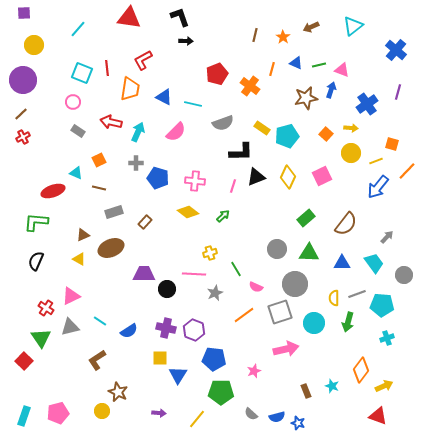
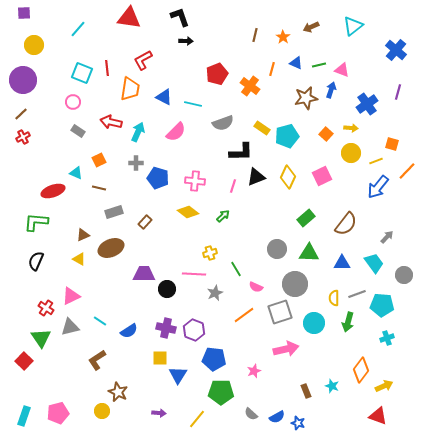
blue semicircle at (277, 417): rotated 14 degrees counterclockwise
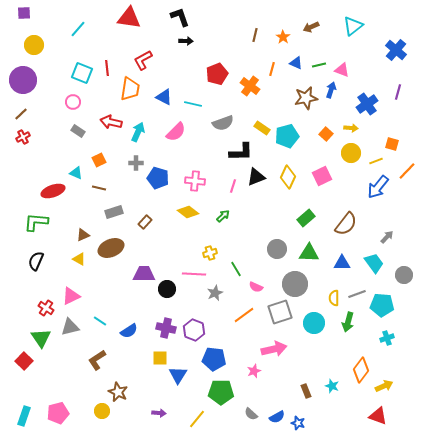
pink arrow at (286, 349): moved 12 px left
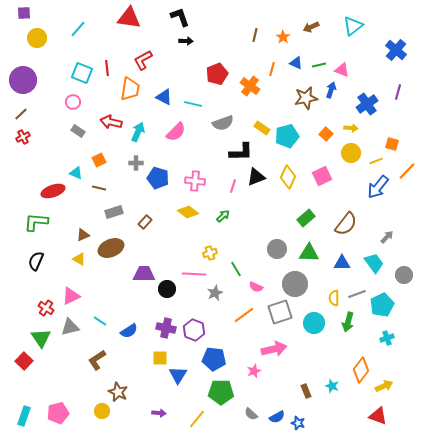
yellow circle at (34, 45): moved 3 px right, 7 px up
cyan pentagon at (382, 305): rotated 30 degrees counterclockwise
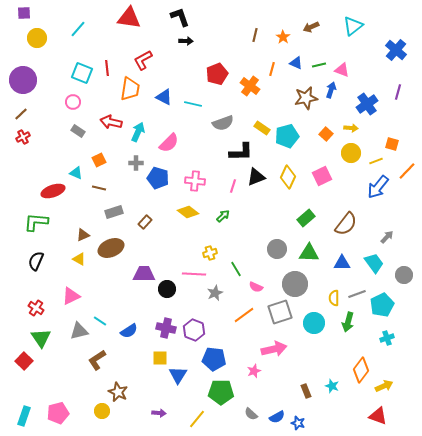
pink semicircle at (176, 132): moved 7 px left, 11 px down
red cross at (46, 308): moved 10 px left
gray triangle at (70, 327): moved 9 px right, 4 px down
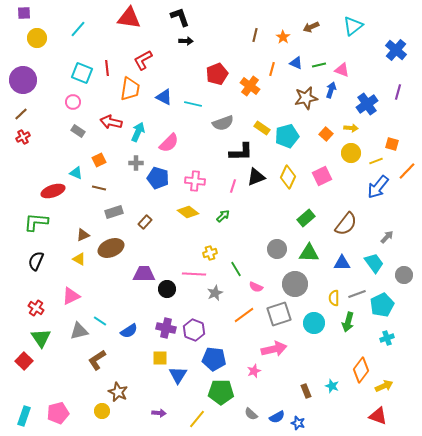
gray square at (280, 312): moved 1 px left, 2 px down
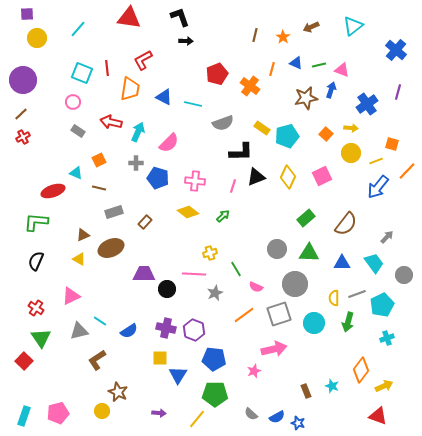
purple square at (24, 13): moved 3 px right, 1 px down
green pentagon at (221, 392): moved 6 px left, 2 px down
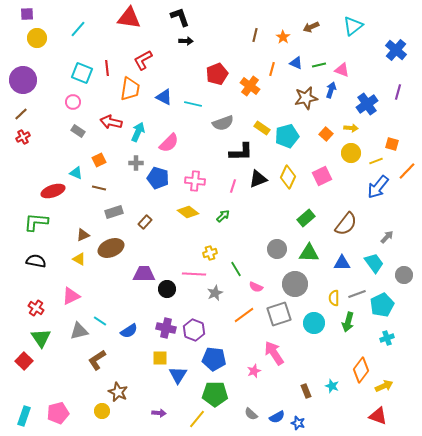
black triangle at (256, 177): moved 2 px right, 2 px down
black semicircle at (36, 261): rotated 78 degrees clockwise
pink arrow at (274, 349): moved 4 px down; rotated 110 degrees counterclockwise
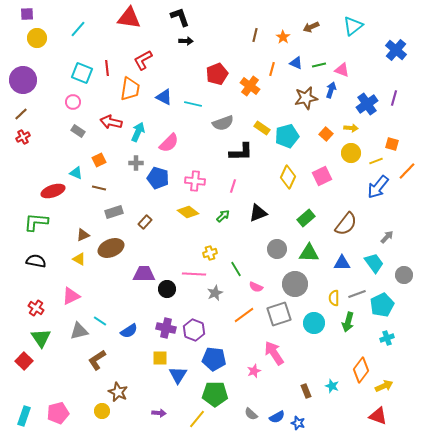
purple line at (398, 92): moved 4 px left, 6 px down
black triangle at (258, 179): moved 34 px down
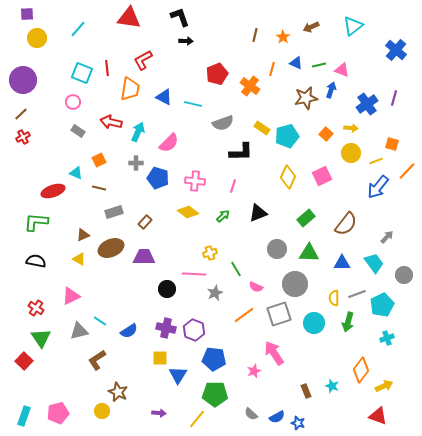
purple trapezoid at (144, 274): moved 17 px up
